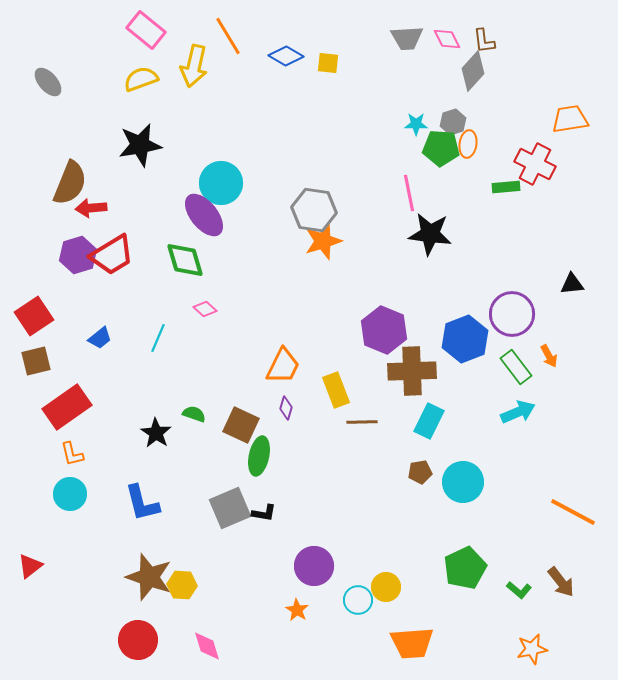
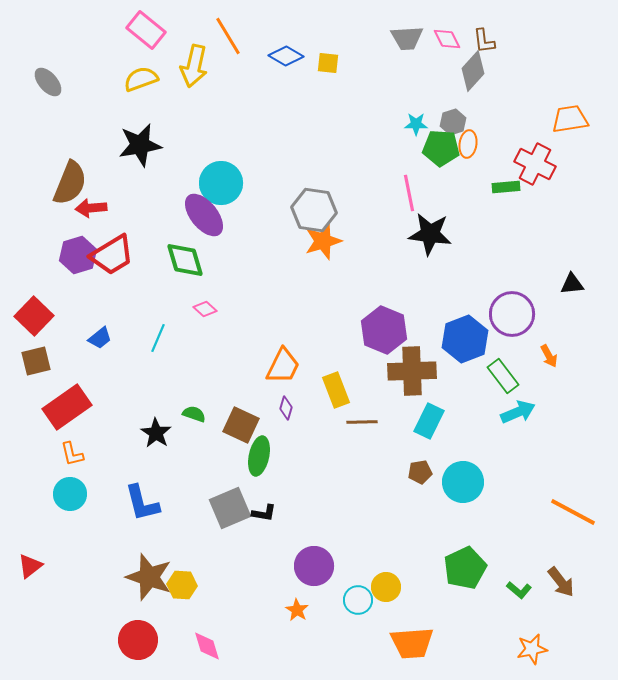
red square at (34, 316): rotated 12 degrees counterclockwise
green rectangle at (516, 367): moved 13 px left, 9 px down
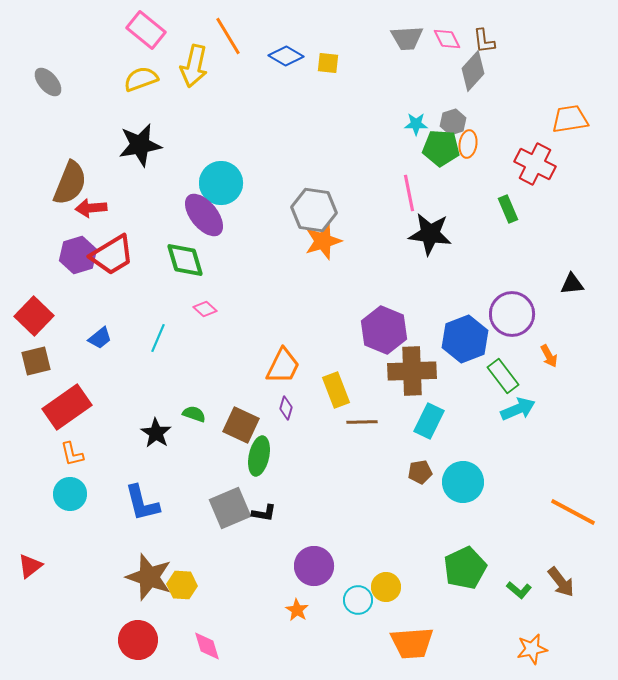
green rectangle at (506, 187): moved 2 px right, 22 px down; rotated 72 degrees clockwise
cyan arrow at (518, 412): moved 3 px up
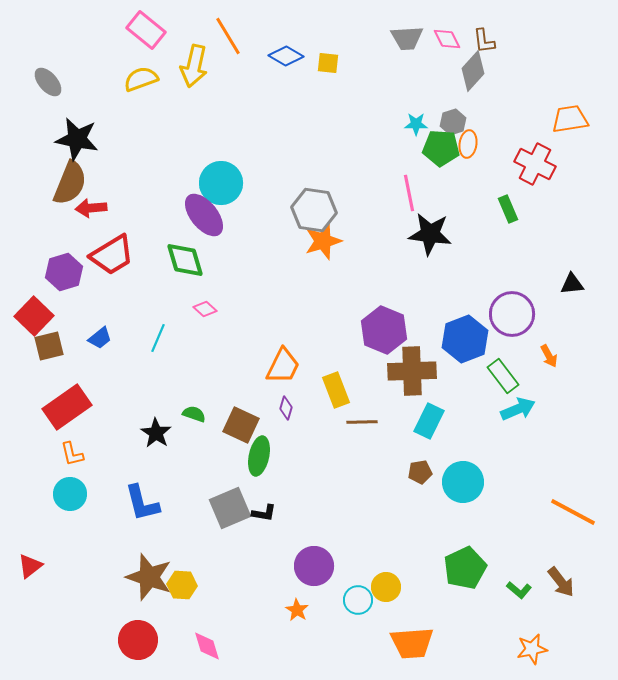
black star at (140, 145): moved 63 px left, 6 px up; rotated 21 degrees clockwise
purple hexagon at (78, 255): moved 14 px left, 17 px down
brown square at (36, 361): moved 13 px right, 15 px up
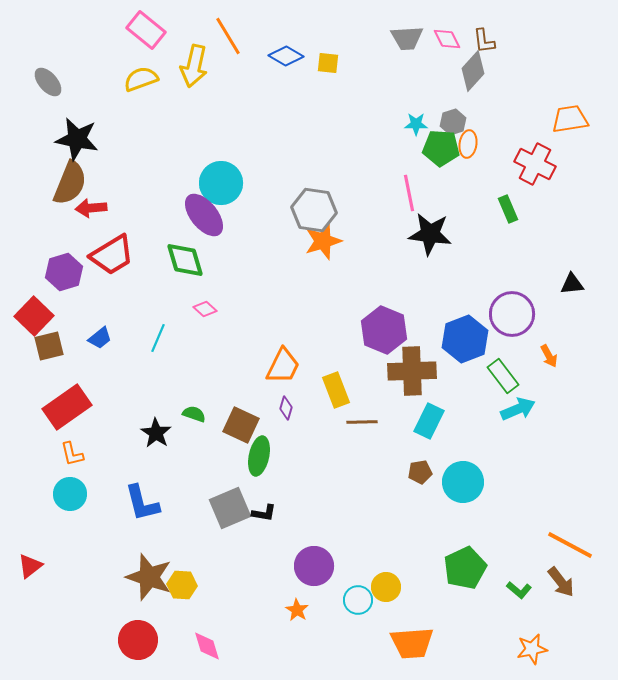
orange line at (573, 512): moved 3 px left, 33 px down
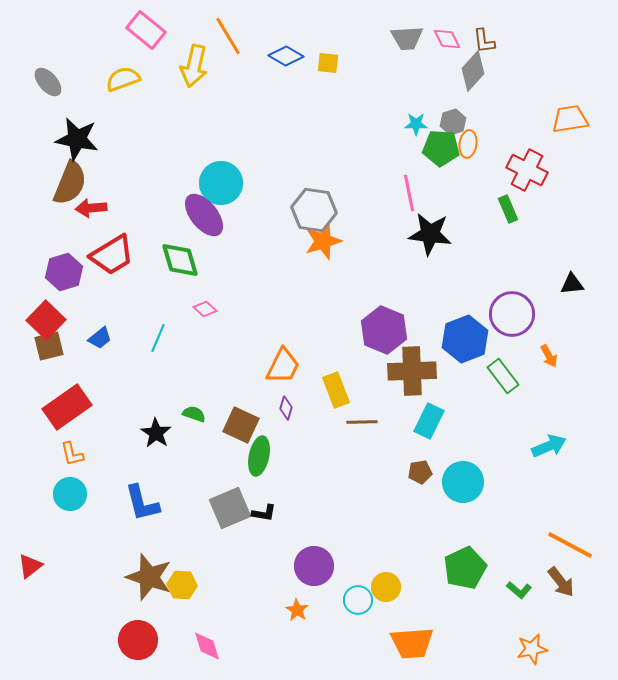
yellow semicircle at (141, 79): moved 18 px left
red cross at (535, 164): moved 8 px left, 6 px down
green diamond at (185, 260): moved 5 px left
red square at (34, 316): moved 12 px right, 4 px down
cyan arrow at (518, 409): moved 31 px right, 37 px down
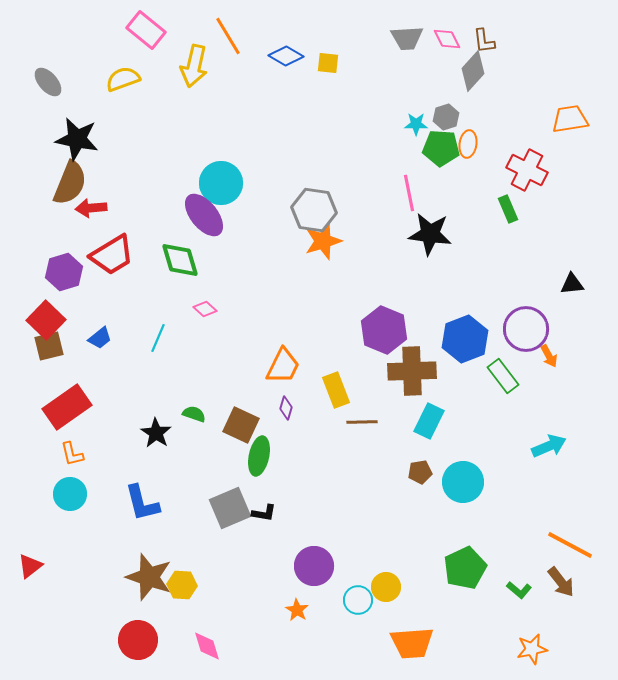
gray hexagon at (453, 122): moved 7 px left, 5 px up
purple circle at (512, 314): moved 14 px right, 15 px down
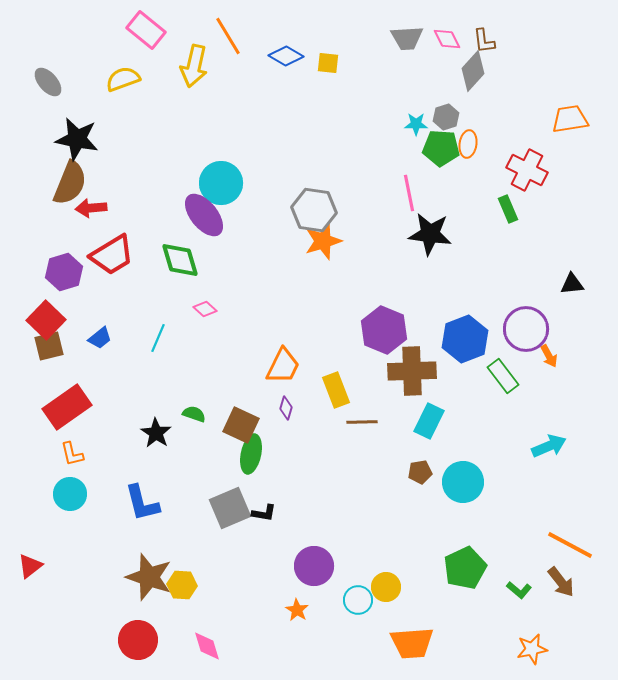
green ellipse at (259, 456): moved 8 px left, 2 px up
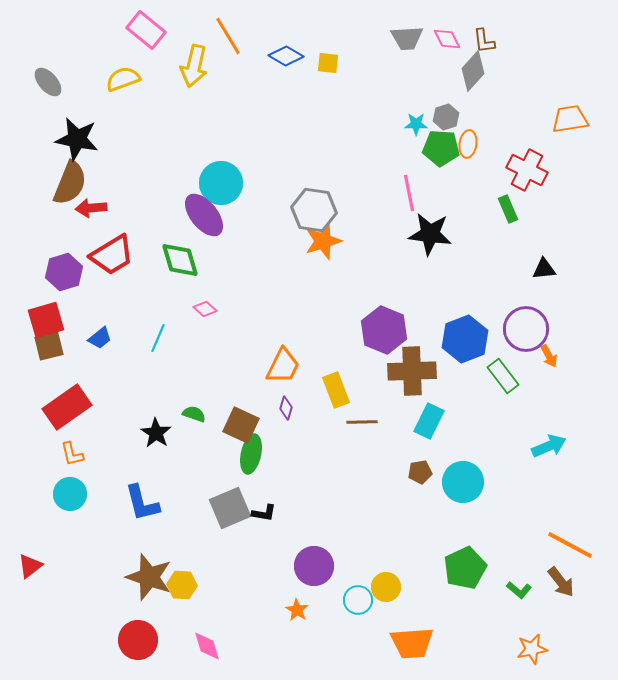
black triangle at (572, 284): moved 28 px left, 15 px up
red square at (46, 320): rotated 30 degrees clockwise
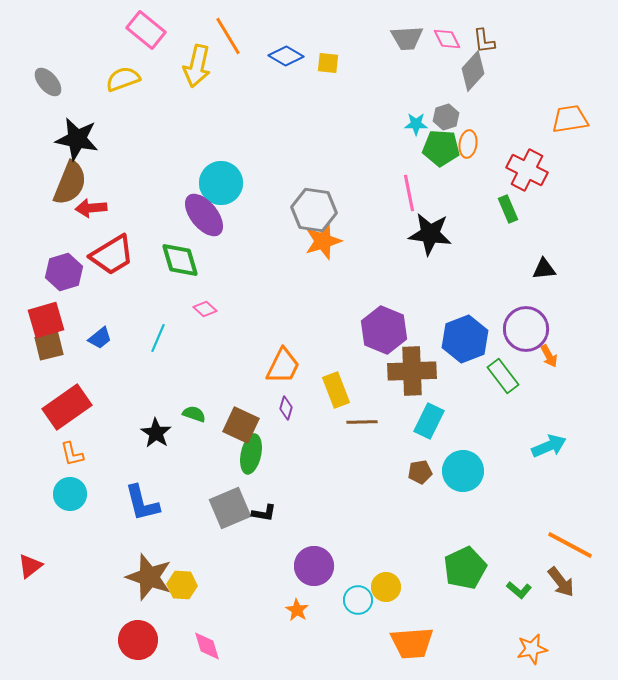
yellow arrow at (194, 66): moved 3 px right
cyan circle at (463, 482): moved 11 px up
